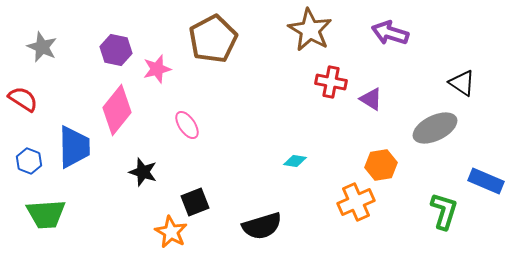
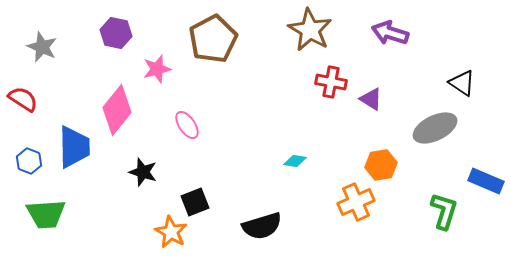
purple hexagon: moved 17 px up
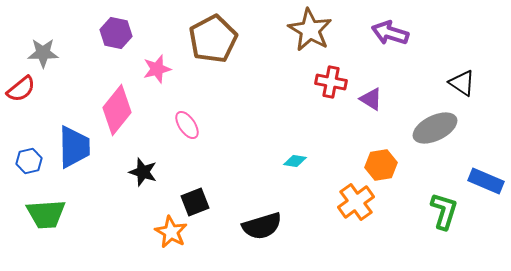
gray star: moved 1 px right, 6 px down; rotated 24 degrees counterclockwise
red semicircle: moved 2 px left, 10 px up; rotated 108 degrees clockwise
blue hexagon: rotated 25 degrees clockwise
orange cross: rotated 12 degrees counterclockwise
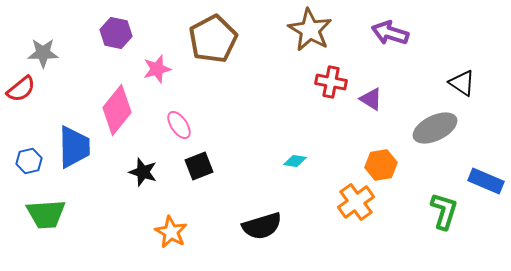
pink ellipse: moved 8 px left
black square: moved 4 px right, 36 px up
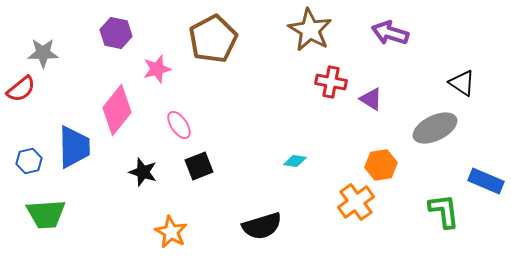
green L-shape: rotated 24 degrees counterclockwise
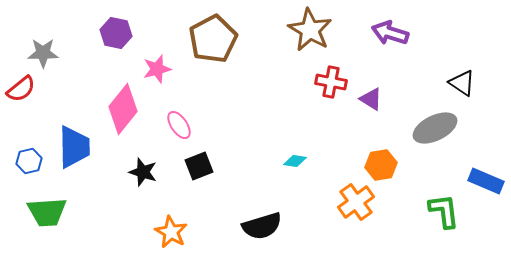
pink diamond: moved 6 px right, 1 px up
green trapezoid: moved 1 px right, 2 px up
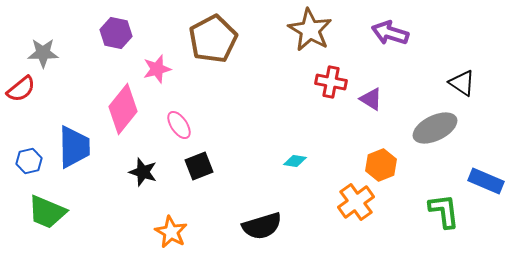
orange hexagon: rotated 12 degrees counterclockwise
green trapezoid: rotated 27 degrees clockwise
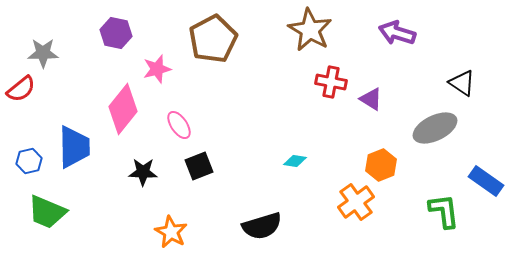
purple arrow: moved 7 px right
black star: rotated 16 degrees counterclockwise
blue rectangle: rotated 12 degrees clockwise
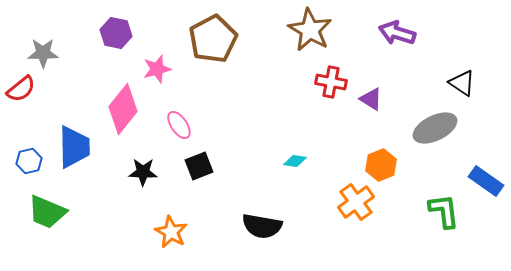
black semicircle: rotated 27 degrees clockwise
